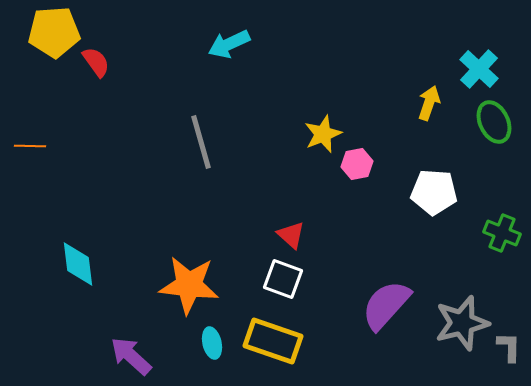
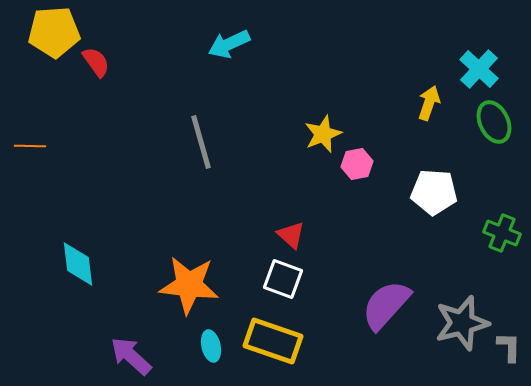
cyan ellipse: moved 1 px left, 3 px down
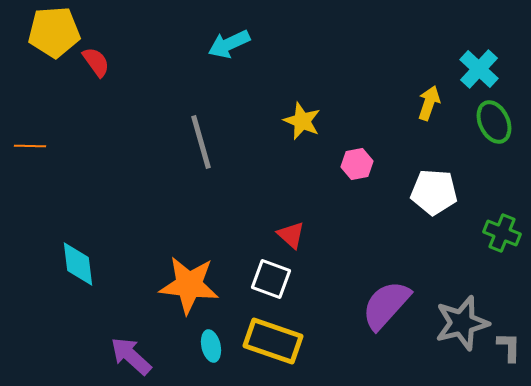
yellow star: moved 21 px left, 13 px up; rotated 27 degrees counterclockwise
white square: moved 12 px left
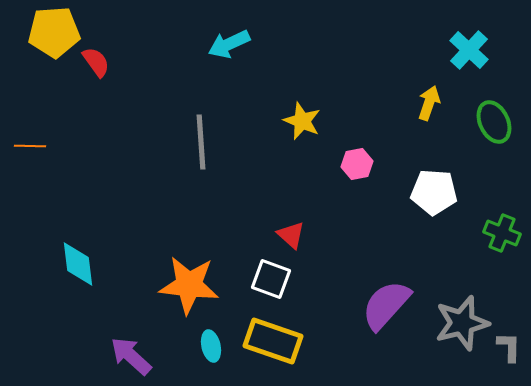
cyan cross: moved 10 px left, 19 px up
gray line: rotated 12 degrees clockwise
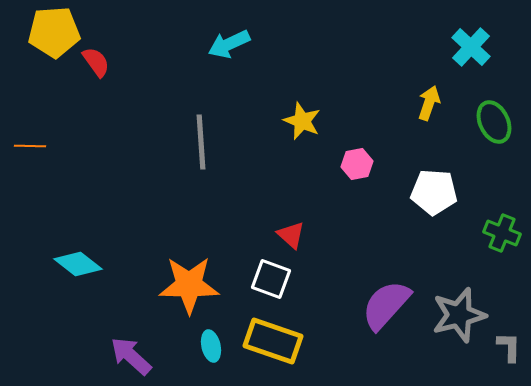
cyan cross: moved 2 px right, 3 px up
cyan diamond: rotated 45 degrees counterclockwise
orange star: rotated 6 degrees counterclockwise
gray star: moved 3 px left, 8 px up
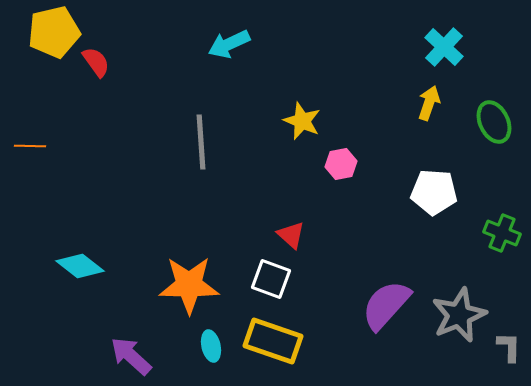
yellow pentagon: rotated 9 degrees counterclockwise
cyan cross: moved 27 px left
pink hexagon: moved 16 px left
cyan diamond: moved 2 px right, 2 px down
gray star: rotated 8 degrees counterclockwise
